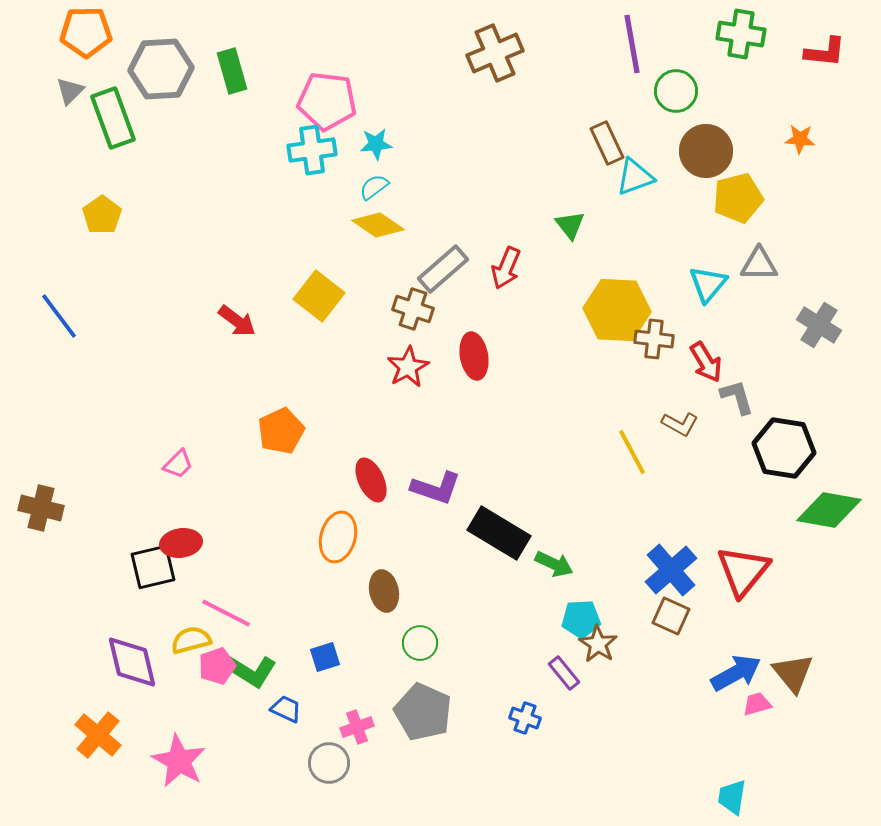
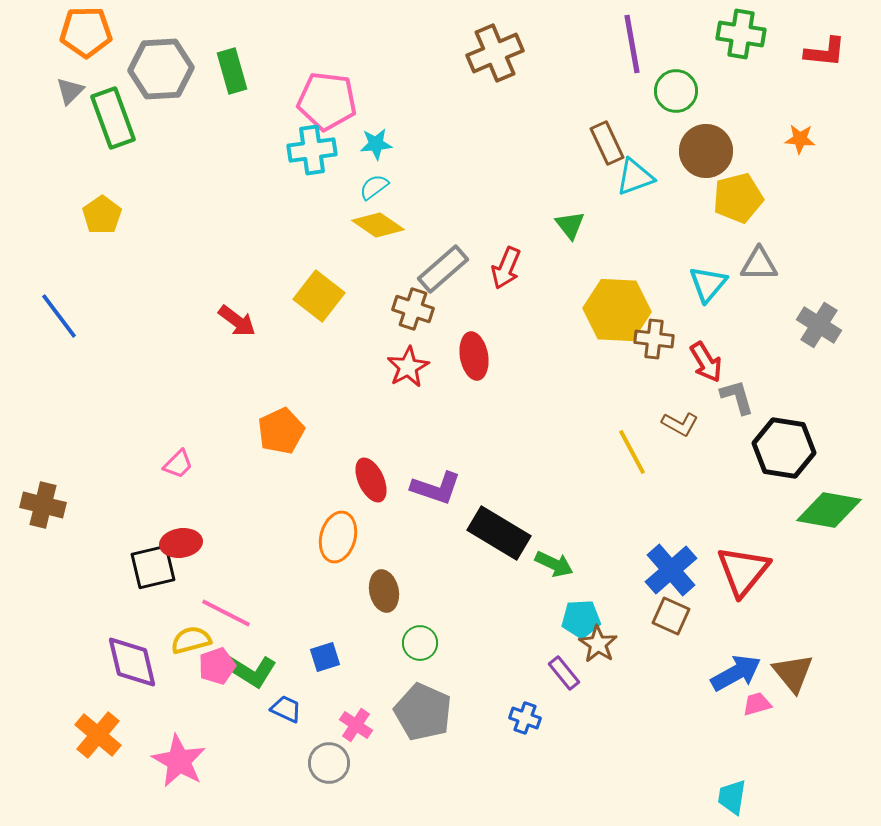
brown cross at (41, 508): moved 2 px right, 3 px up
pink cross at (357, 727): moved 1 px left, 2 px up; rotated 36 degrees counterclockwise
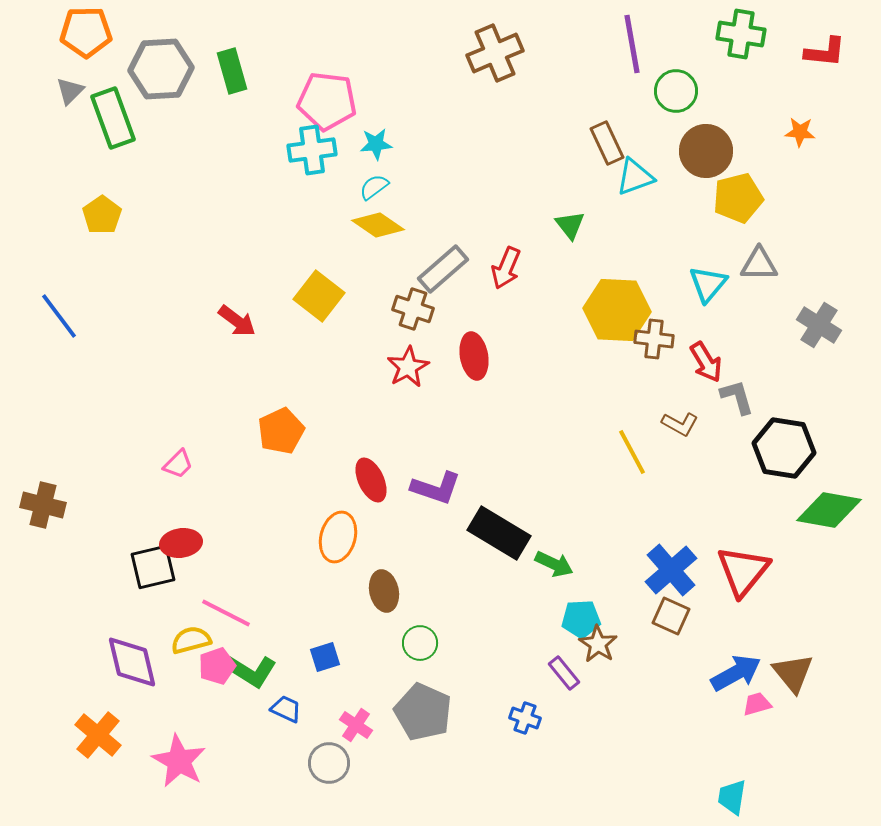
orange star at (800, 139): moved 7 px up
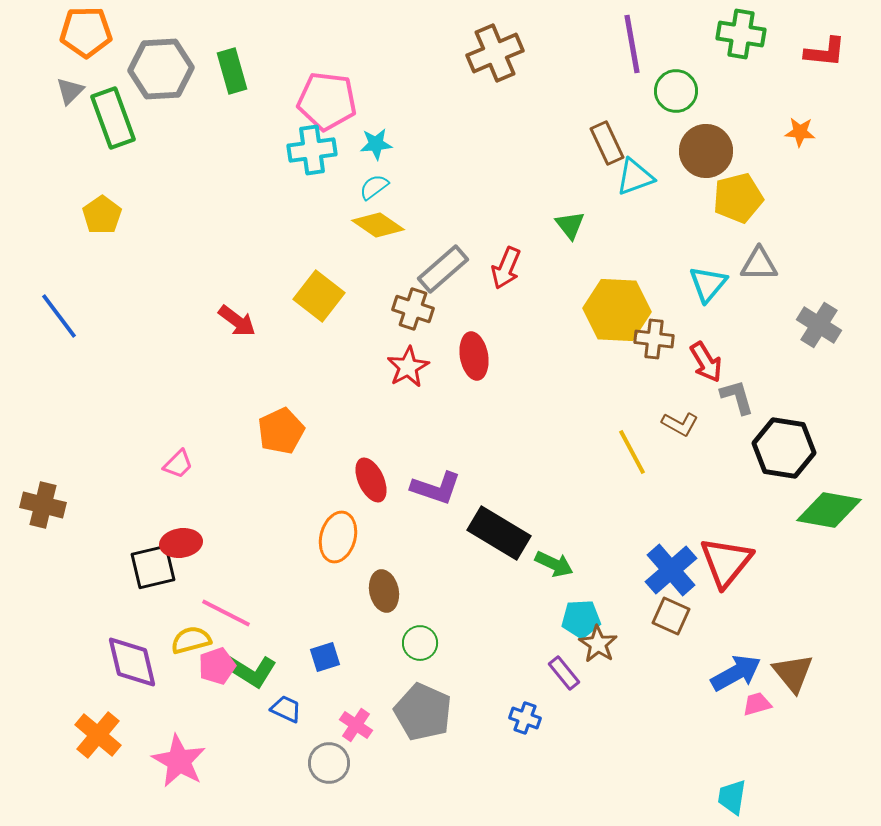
red triangle at (743, 571): moved 17 px left, 9 px up
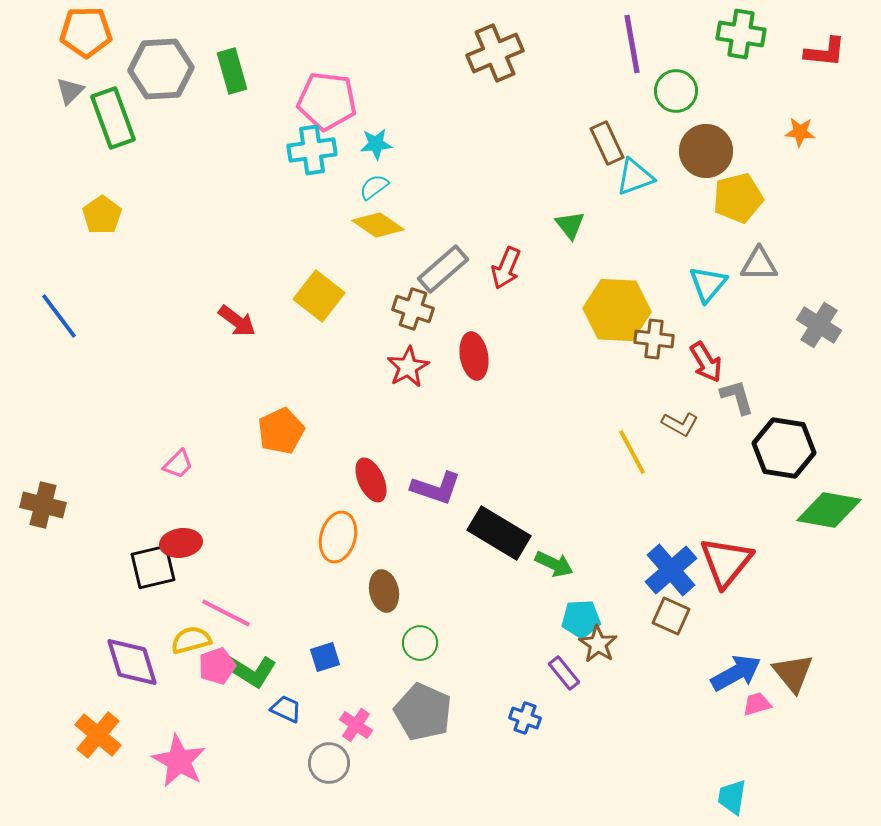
purple diamond at (132, 662): rotated 4 degrees counterclockwise
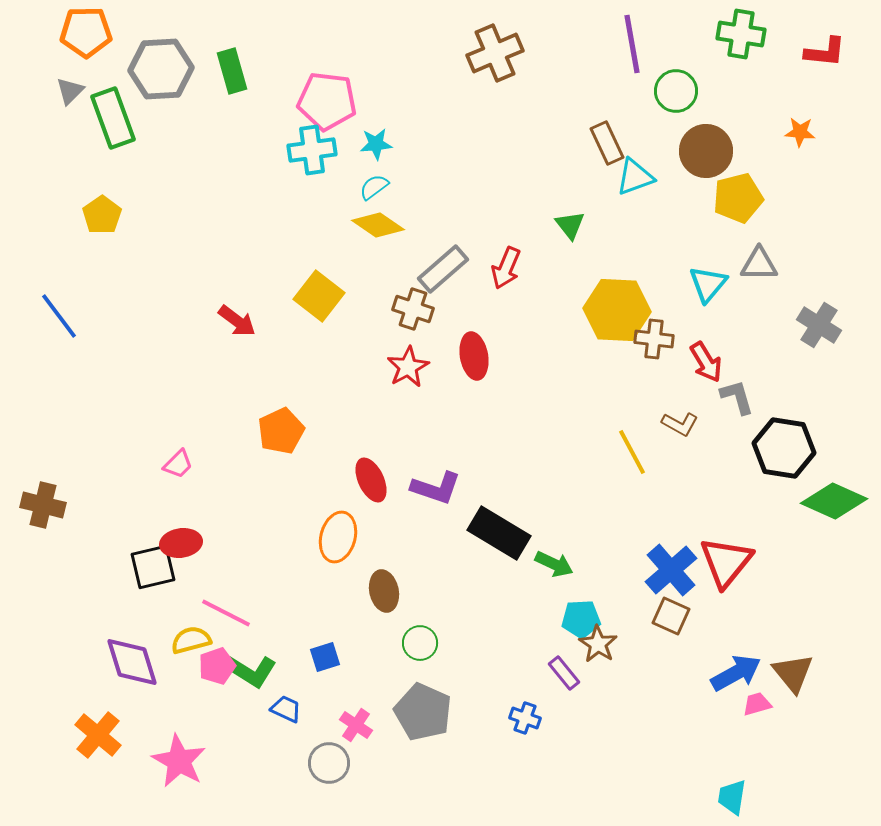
green diamond at (829, 510): moved 5 px right, 9 px up; rotated 14 degrees clockwise
